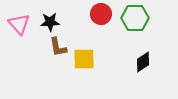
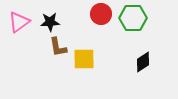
green hexagon: moved 2 px left
pink triangle: moved 2 px up; rotated 35 degrees clockwise
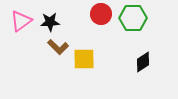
pink triangle: moved 2 px right, 1 px up
brown L-shape: rotated 35 degrees counterclockwise
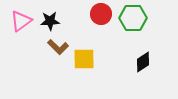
black star: moved 1 px up
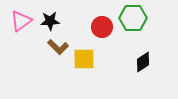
red circle: moved 1 px right, 13 px down
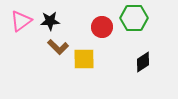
green hexagon: moved 1 px right
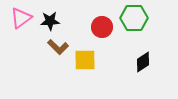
pink triangle: moved 3 px up
yellow square: moved 1 px right, 1 px down
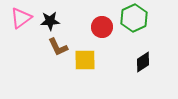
green hexagon: rotated 24 degrees counterclockwise
brown L-shape: rotated 20 degrees clockwise
